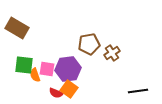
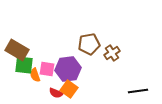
brown rectangle: moved 22 px down
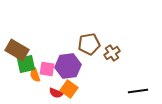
green square: moved 2 px right, 1 px up; rotated 18 degrees counterclockwise
purple hexagon: moved 3 px up
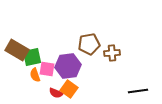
brown cross: rotated 28 degrees clockwise
green square: moved 6 px right, 7 px up
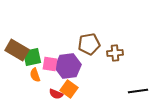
brown cross: moved 3 px right
pink square: moved 3 px right, 5 px up
red semicircle: moved 1 px down
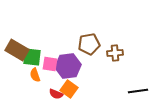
green square: rotated 18 degrees clockwise
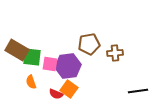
orange semicircle: moved 4 px left, 7 px down
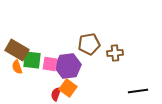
green square: moved 3 px down
orange semicircle: moved 14 px left, 15 px up
orange square: moved 1 px left, 1 px up
red semicircle: rotated 88 degrees clockwise
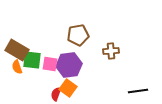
brown pentagon: moved 11 px left, 9 px up
brown cross: moved 4 px left, 2 px up
purple hexagon: moved 1 px right, 1 px up
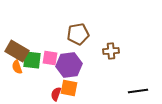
brown pentagon: moved 1 px up
brown rectangle: moved 1 px down
pink square: moved 6 px up
orange square: moved 1 px right; rotated 24 degrees counterclockwise
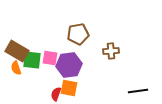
orange semicircle: moved 1 px left, 1 px down
